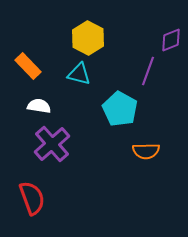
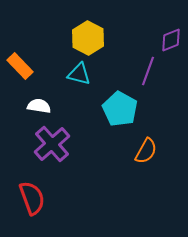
orange rectangle: moved 8 px left
orange semicircle: rotated 60 degrees counterclockwise
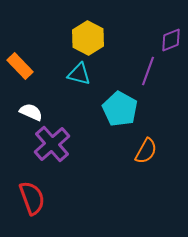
white semicircle: moved 8 px left, 6 px down; rotated 15 degrees clockwise
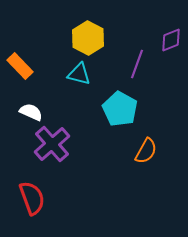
purple line: moved 11 px left, 7 px up
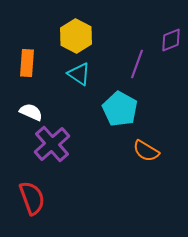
yellow hexagon: moved 12 px left, 2 px up
orange rectangle: moved 7 px right, 3 px up; rotated 48 degrees clockwise
cyan triangle: rotated 20 degrees clockwise
orange semicircle: rotated 92 degrees clockwise
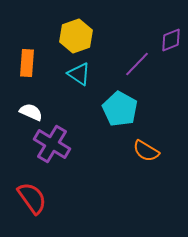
yellow hexagon: rotated 12 degrees clockwise
purple line: rotated 24 degrees clockwise
purple cross: rotated 18 degrees counterclockwise
red semicircle: rotated 16 degrees counterclockwise
